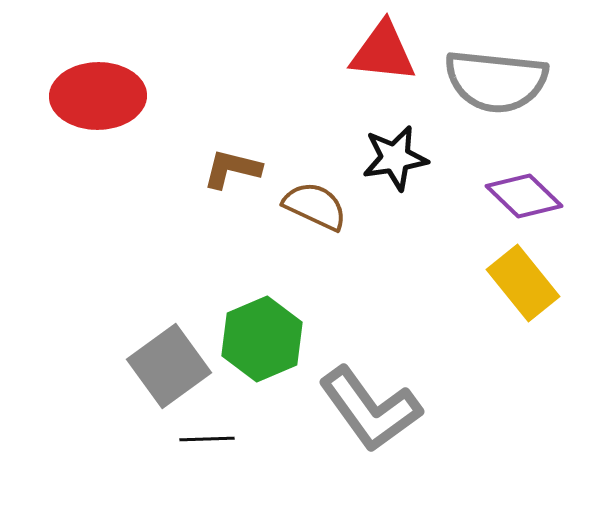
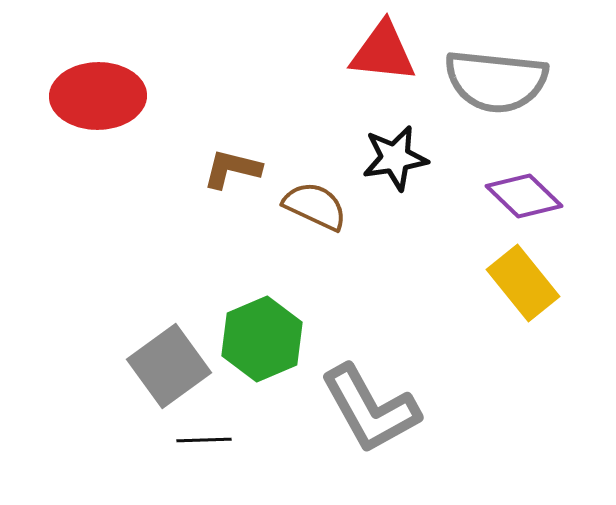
gray L-shape: rotated 7 degrees clockwise
black line: moved 3 px left, 1 px down
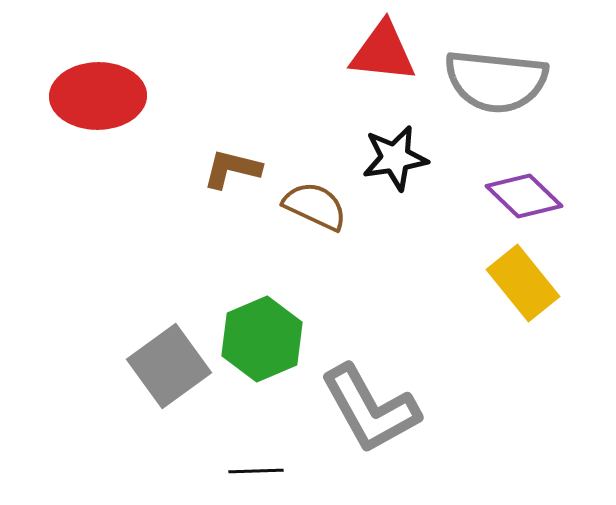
black line: moved 52 px right, 31 px down
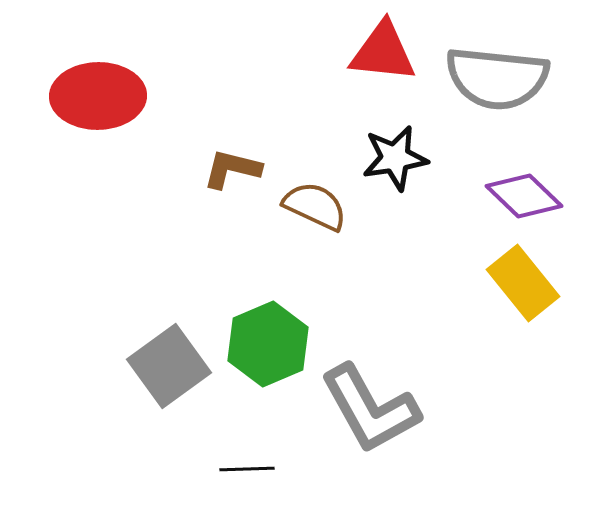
gray semicircle: moved 1 px right, 3 px up
green hexagon: moved 6 px right, 5 px down
black line: moved 9 px left, 2 px up
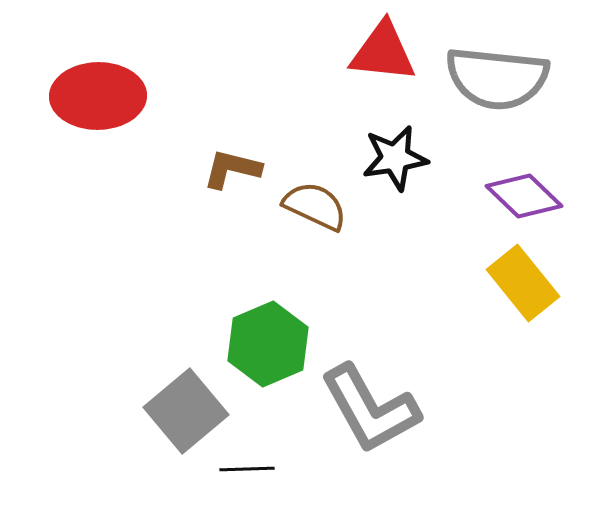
gray square: moved 17 px right, 45 px down; rotated 4 degrees counterclockwise
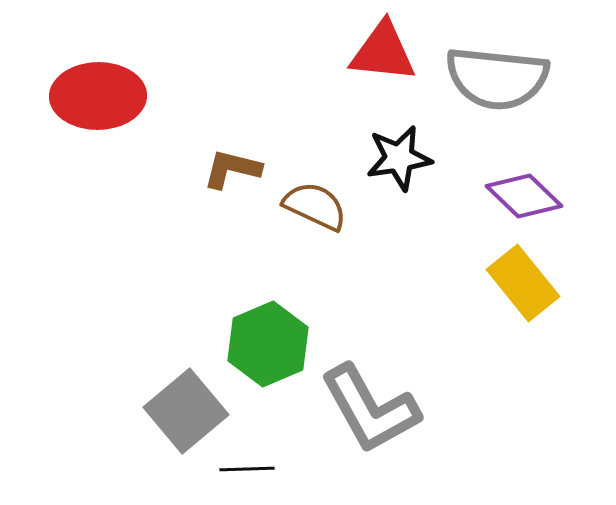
black star: moved 4 px right
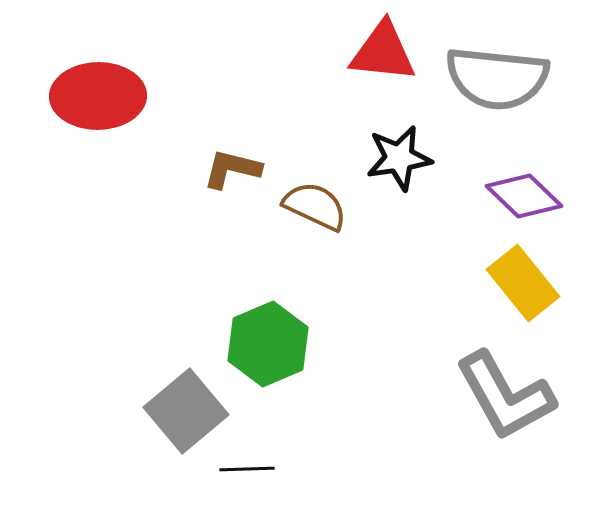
gray L-shape: moved 135 px right, 13 px up
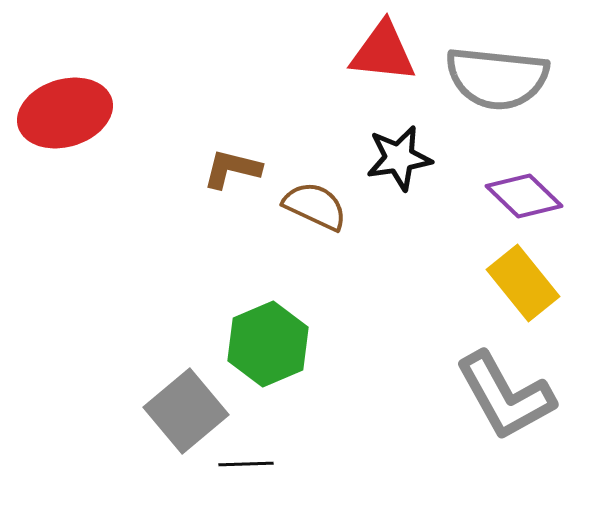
red ellipse: moved 33 px left, 17 px down; rotated 16 degrees counterclockwise
black line: moved 1 px left, 5 px up
